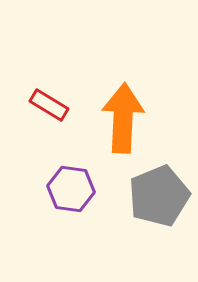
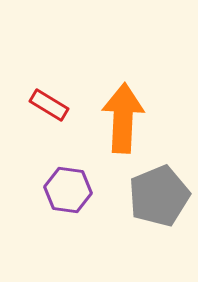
purple hexagon: moved 3 px left, 1 px down
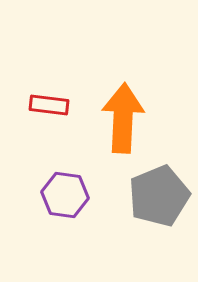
red rectangle: rotated 24 degrees counterclockwise
purple hexagon: moved 3 px left, 5 px down
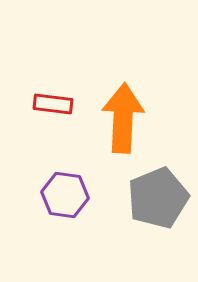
red rectangle: moved 4 px right, 1 px up
gray pentagon: moved 1 px left, 2 px down
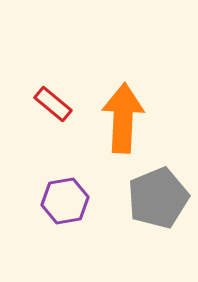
red rectangle: rotated 33 degrees clockwise
purple hexagon: moved 6 px down; rotated 18 degrees counterclockwise
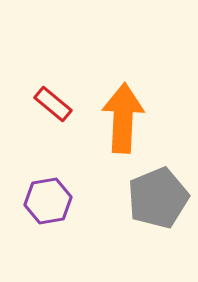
purple hexagon: moved 17 px left
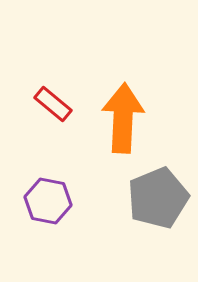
purple hexagon: rotated 21 degrees clockwise
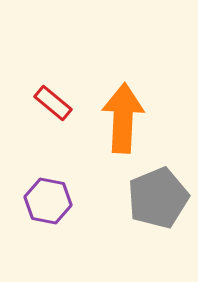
red rectangle: moved 1 px up
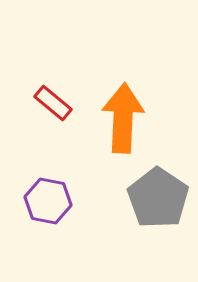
gray pentagon: rotated 16 degrees counterclockwise
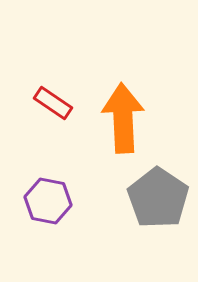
red rectangle: rotated 6 degrees counterclockwise
orange arrow: rotated 6 degrees counterclockwise
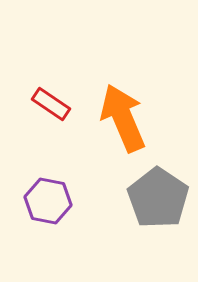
red rectangle: moved 2 px left, 1 px down
orange arrow: rotated 20 degrees counterclockwise
